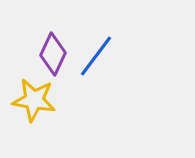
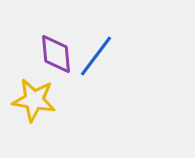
purple diamond: moved 3 px right; rotated 30 degrees counterclockwise
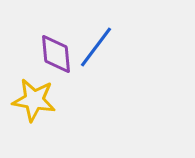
blue line: moved 9 px up
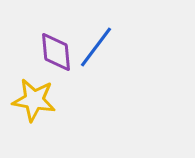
purple diamond: moved 2 px up
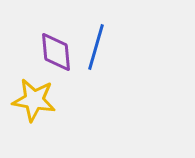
blue line: rotated 21 degrees counterclockwise
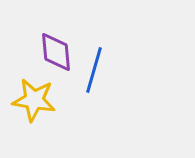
blue line: moved 2 px left, 23 px down
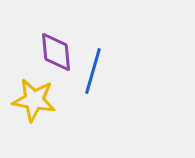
blue line: moved 1 px left, 1 px down
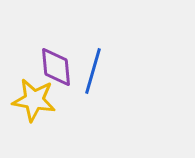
purple diamond: moved 15 px down
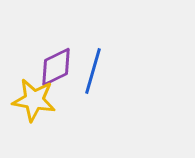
purple diamond: rotated 69 degrees clockwise
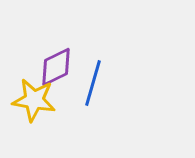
blue line: moved 12 px down
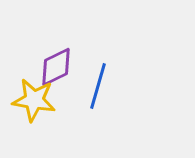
blue line: moved 5 px right, 3 px down
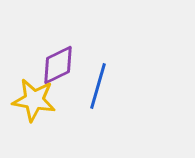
purple diamond: moved 2 px right, 2 px up
